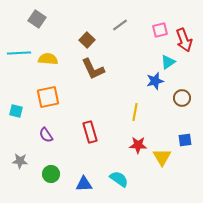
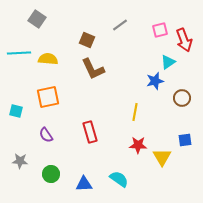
brown square: rotated 21 degrees counterclockwise
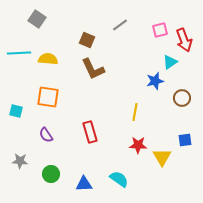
cyan triangle: moved 2 px right
orange square: rotated 20 degrees clockwise
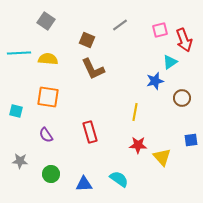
gray square: moved 9 px right, 2 px down
blue square: moved 6 px right
yellow triangle: rotated 12 degrees counterclockwise
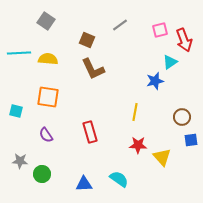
brown circle: moved 19 px down
green circle: moved 9 px left
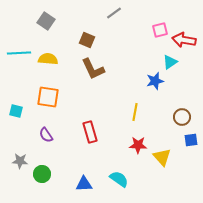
gray line: moved 6 px left, 12 px up
red arrow: rotated 120 degrees clockwise
